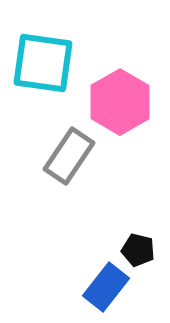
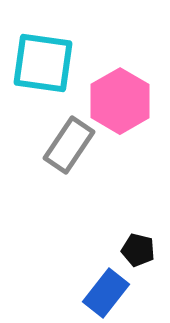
pink hexagon: moved 1 px up
gray rectangle: moved 11 px up
blue rectangle: moved 6 px down
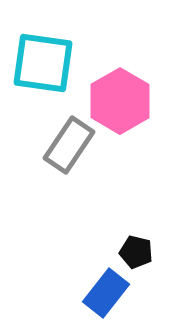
black pentagon: moved 2 px left, 2 px down
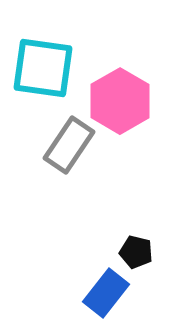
cyan square: moved 5 px down
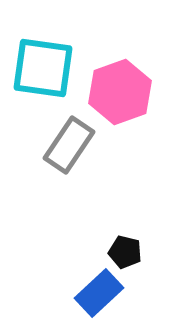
pink hexagon: moved 9 px up; rotated 10 degrees clockwise
black pentagon: moved 11 px left
blue rectangle: moved 7 px left; rotated 9 degrees clockwise
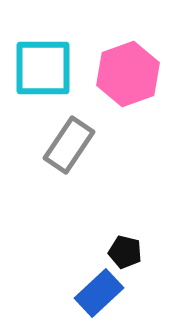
cyan square: rotated 8 degrees counterclockwise
pink hexagon: moved 8 px right, 18 px up
